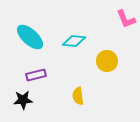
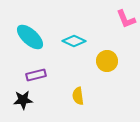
cyan diamond: rotated 20 degrees clockwise
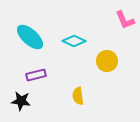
pink L-shape: moved 1 px left, 1 px down
black star: moved 2 px left, 1 px down; rotated 12 degrees clockwise
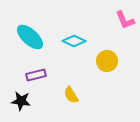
yellow semicircle: moved 7 px left, 1 px up; rotated 24 degrees counterclockwise
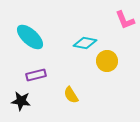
cyan diamond: moved 11 px right, 2 px down; rotated 15 degrees counterclockwise
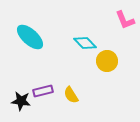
cyan diamond: rotated 35 degrees clockwise
purple rectangle: moved 7 px right, 16 px down
